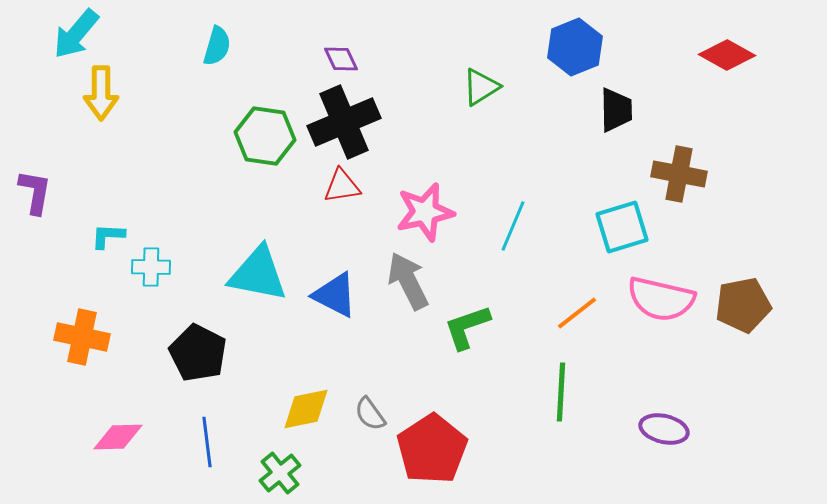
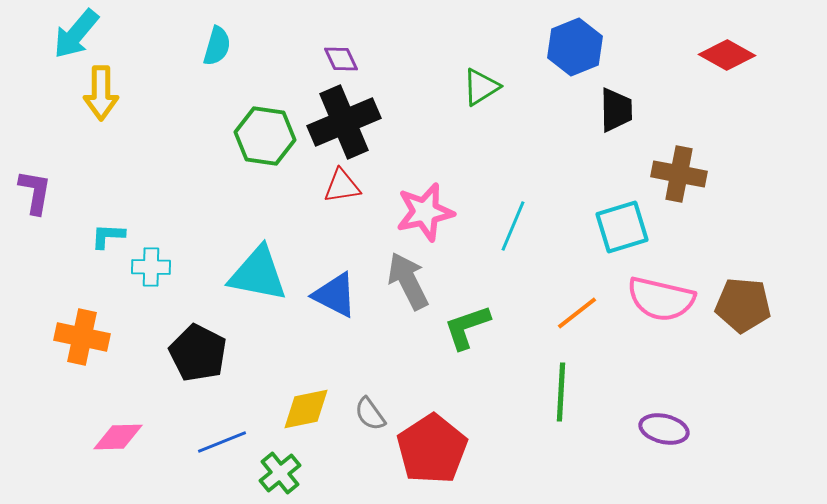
brown pentagon: rotated 16 degrees clockwise
blue line: moved 15 px right; rotated 75 degrees clockwise
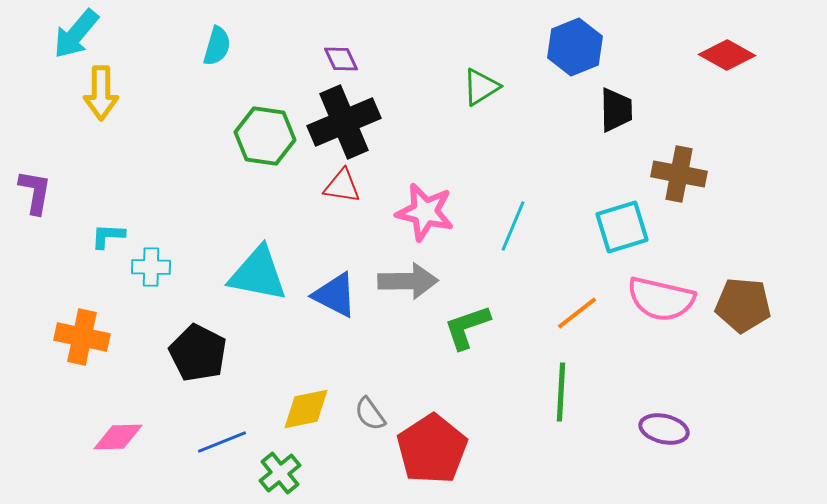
red triangle: rotated 18 degrees clockwise
pink star: rotated 26 degrees clockwise
gray arrow: rotated 116 degrees clockwise
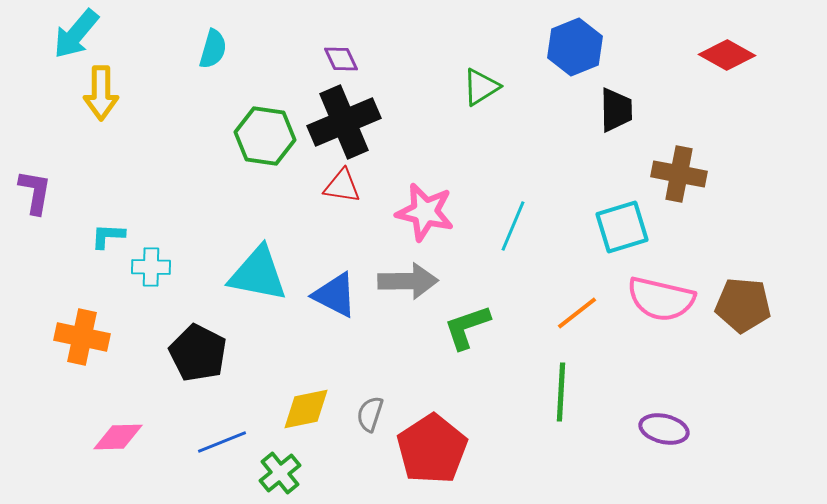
cyan semicircle: moved 4 px left, 3 px down
gray semicircle: rotated 54 degrees clockwise
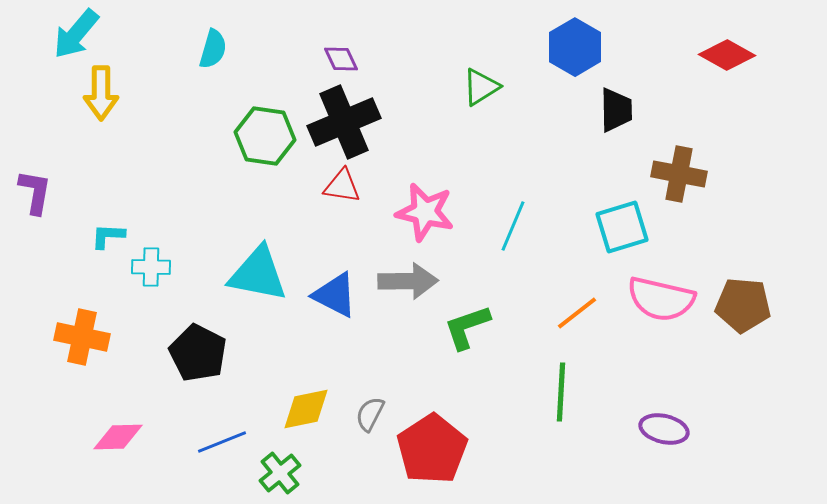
blue hexagon: rotated 8 degrees counterclockwise
gray semicircle: rotated 9 degrees clockwise
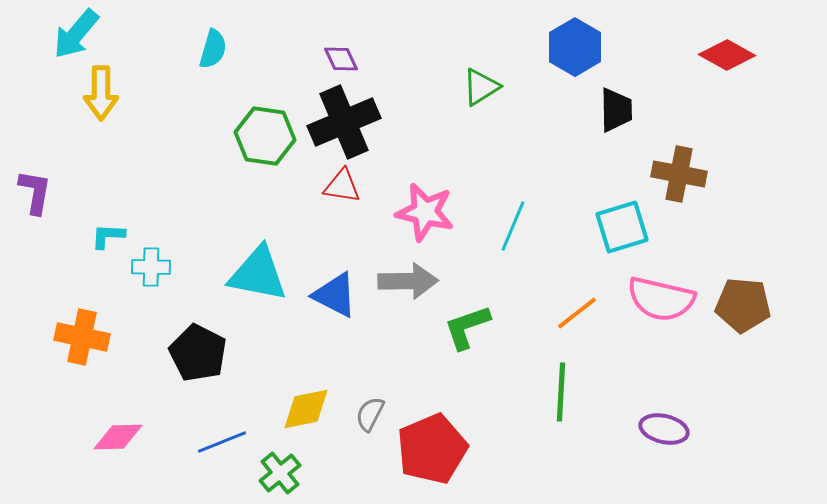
red pentagon: rotated 10 degrees clockwise
